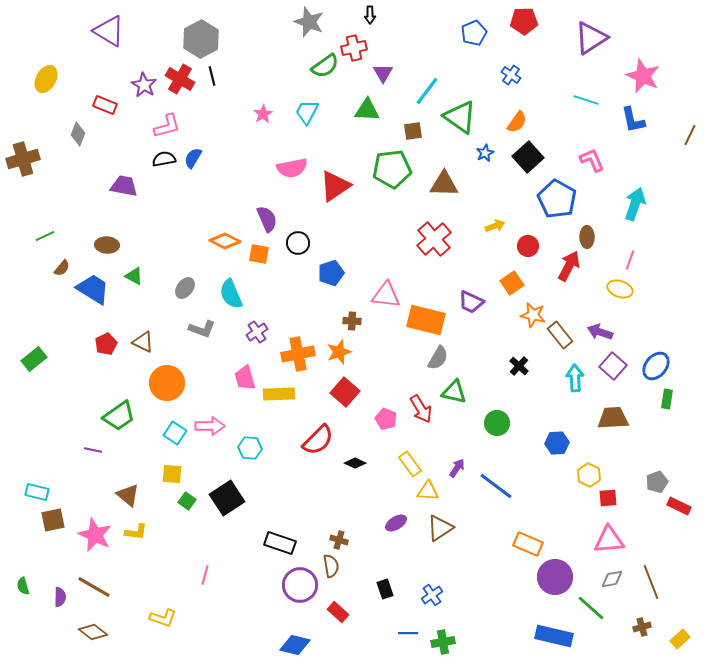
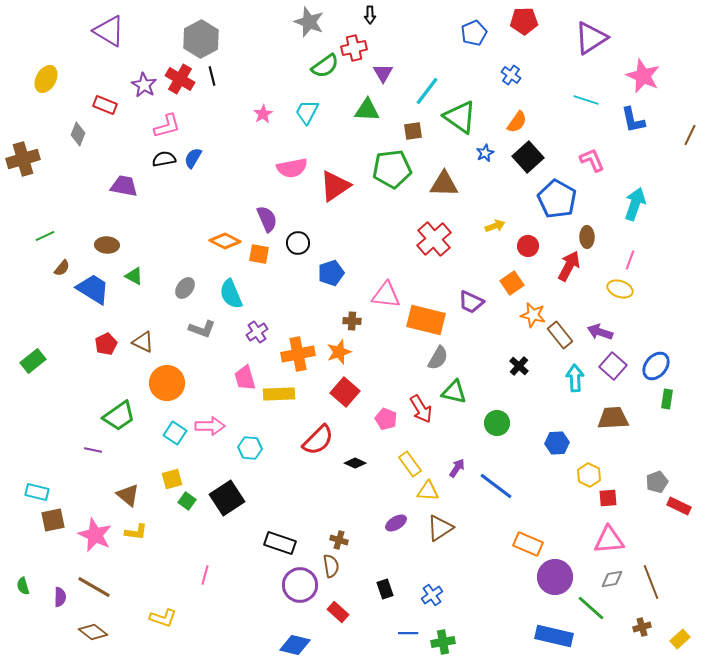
green rectangle at (34, 359): moved 1 px left, 2 px down
yellow square at (172, 474): moved 5 px down; rotated 20 degrees counterclockwise
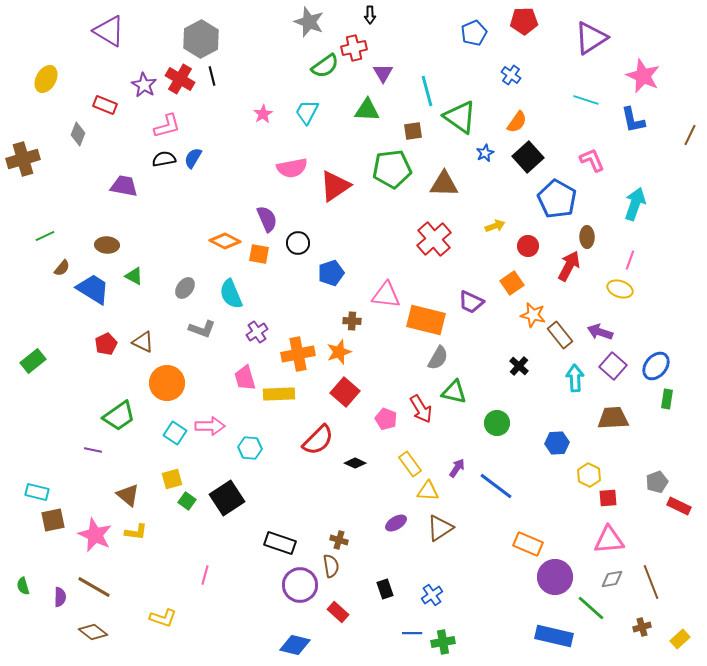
cyan line at (427, 91): rotated 52 degrees counterclockwise
blue line at (408, 633): moved 4 px right
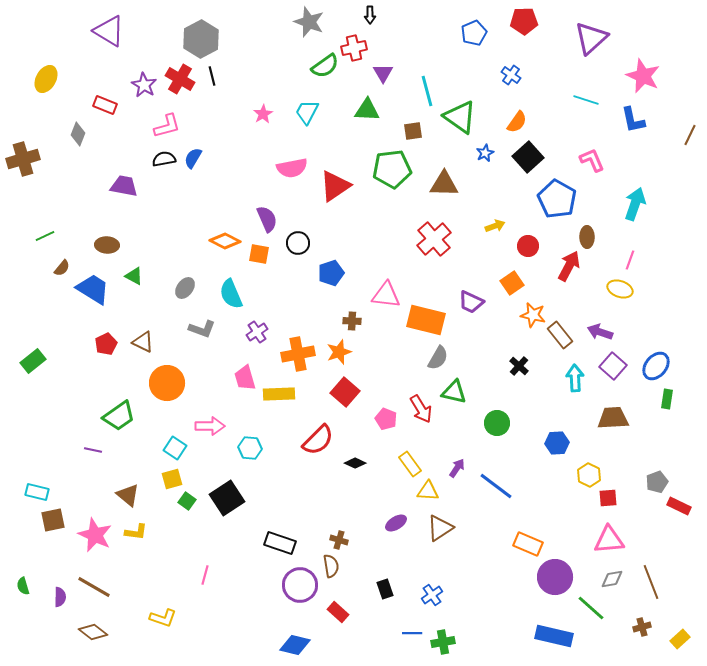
purple triangle at (591, 38): rotated 9 degrees counterclockwise
cyan square at (175, 433): moved 15 px down
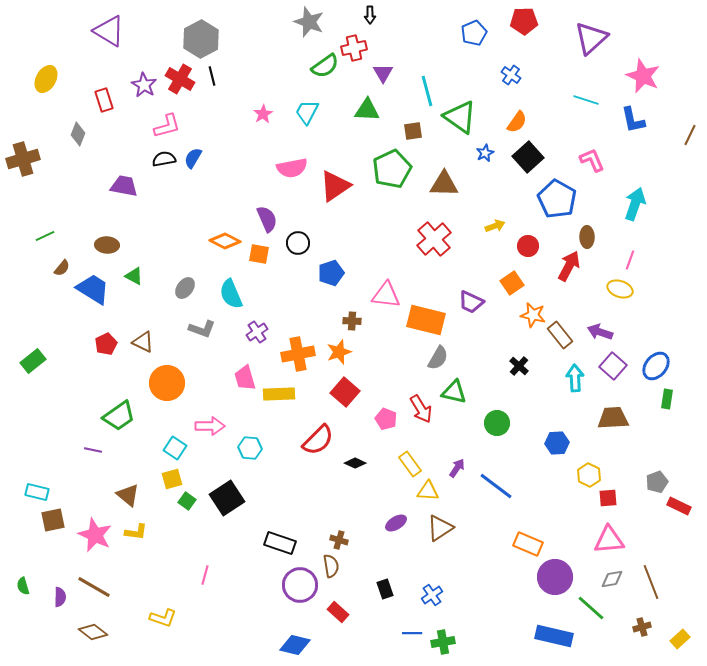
red rectangle at (105, 105): moved 1 px left, 5 px up; rotated 50 degrees clockwise
green pentagon at (392, 169): rotated 18 degrees counterclockwise
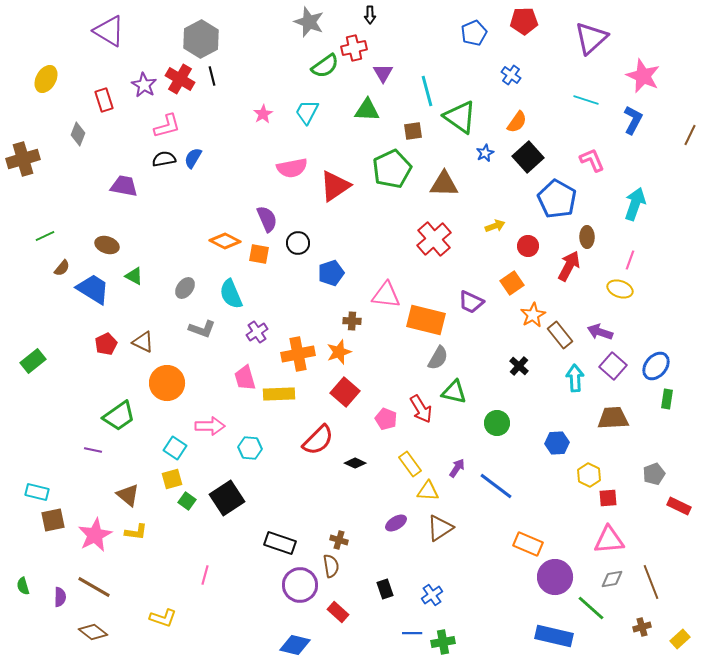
blue L-shape at (633, 120): rotated 140 degrees counterclockwise
brown ellipse at (107, 245): rotated 15 degrees clockwise
orange star at (533, 315): rotated 30 degrees clockwise
gray pentagon at (657, 482): moved 3 px left, 8 px up
pink star at (95, 535): rotated 20 degrees clockwise
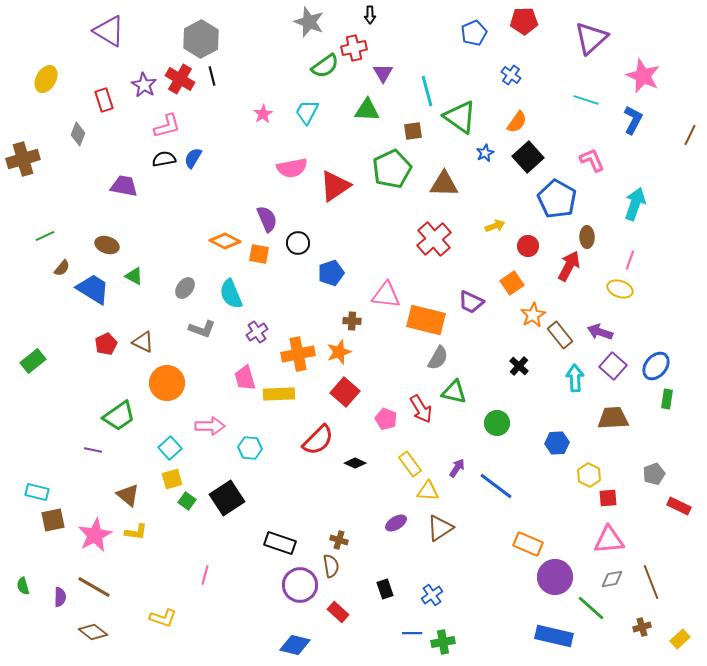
cyan square at (175, 448): moved 5 px left; rotated 15 degrees clockwise
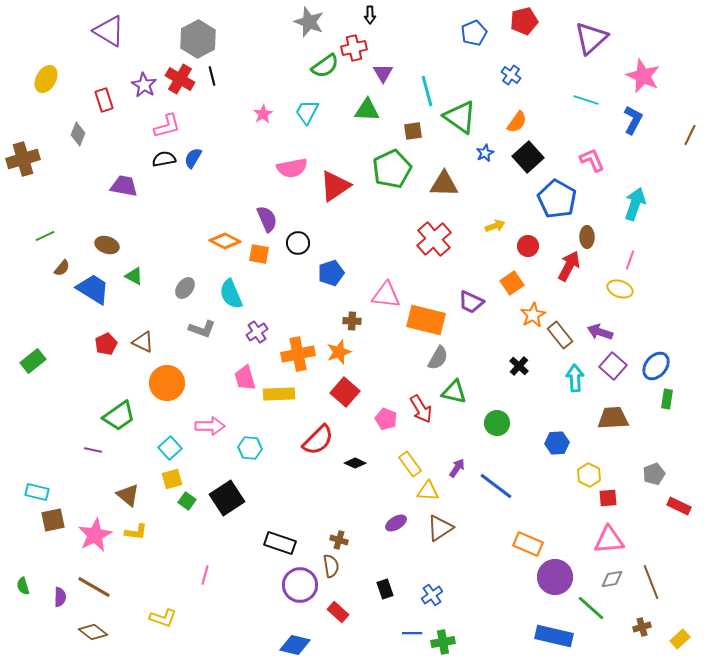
red pentagon at (524, 21): rotated 12 degrees counterclockwise
gray hexagon at (201, 39): moved 3 px left
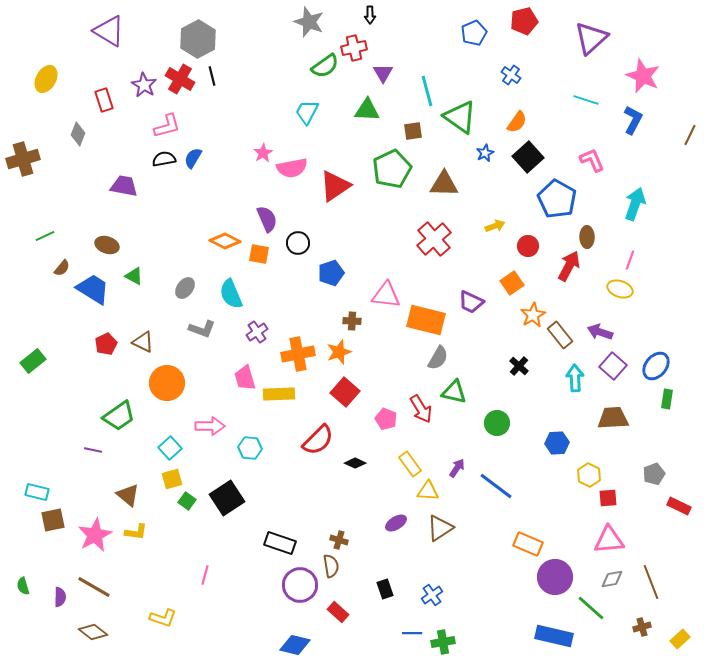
pink star at (263, 114): moved 39 px down
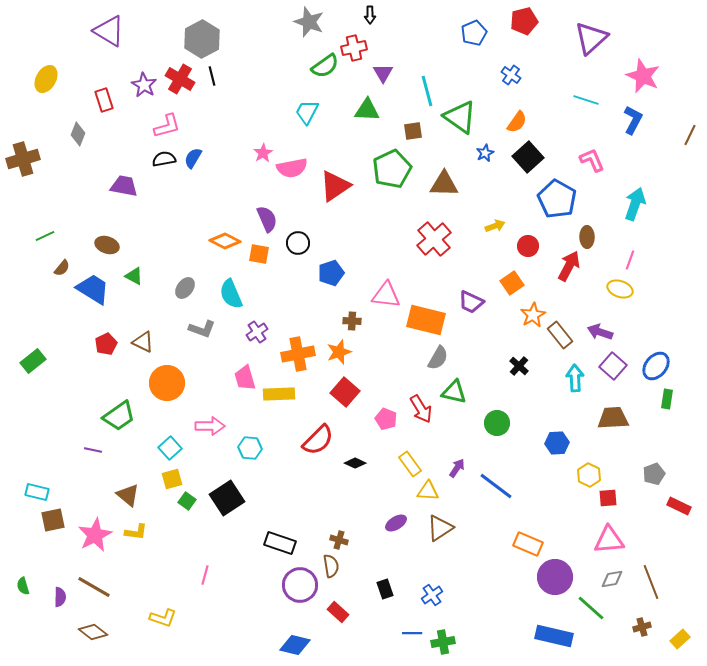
gray hexagon at (198, 39): moved 4 px right
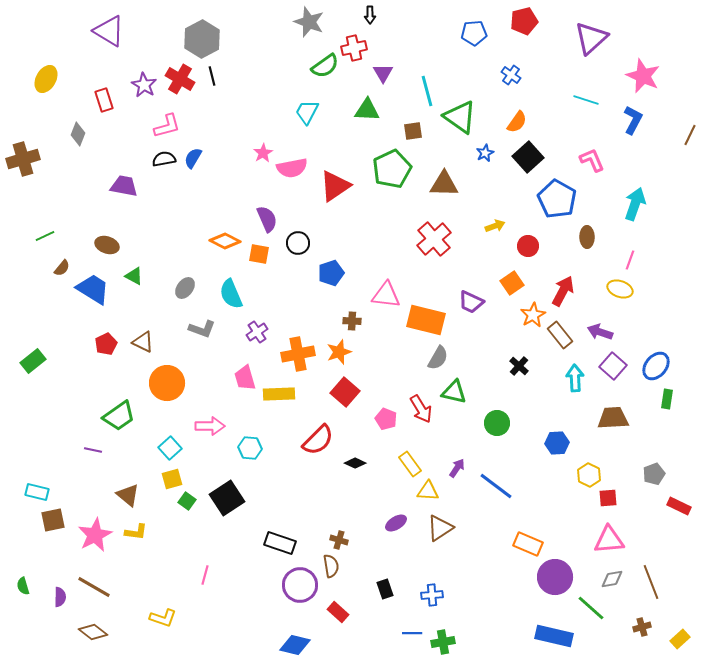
blue pentagon at (474, 33): rotated 20 degrees clockwise
red arrow at (569, 266): moved 6 px left, 25 px down
blue cross at (432, 595): rotated 30 degrees clockwise
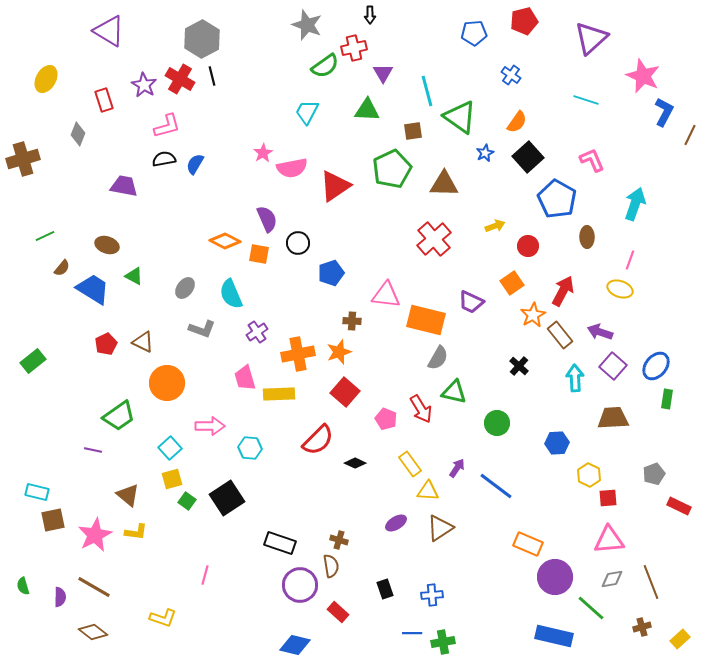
gray star at (309, 22): moved 2 px left, 3 px down
blue L-shape at (633, 120): moved 31 px right, 8 px up
blue semicircle at (193, 158): moved 2 px right, 6 px down
